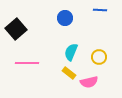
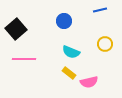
blue line: rotated 16 degrees counterclockwise
blue circle: moved 1 px left, 3 px down
cyan semicircle: rotated 90 degrees counterclockwise
yellow circle: moved 6 px right, 13 px up
pink line: moved 3 px left, 4 px up
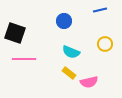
black square: moved 1 px left, 4 px down; rotated 30 degrees counterclockwise
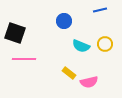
cyan semicircle: moved 10 px right, 6 px up
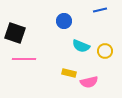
yellow circle: moved 7 px down
yellow rectangle: rotated 24 degrees counterclockwise
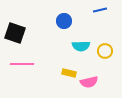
cyan semicircle: rotated 24 degrees counterclockwise
pink line: moved 2 px left, 5 px down
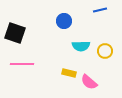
pink semicircle: rotated 54 degrees clockwise
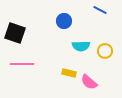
blue line: rotated 40 degrees clockwise
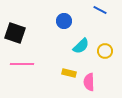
cyan semicircle: rotated 42 degrees counterclockwise
pink semicircle: rotated 48 degrees clockwise
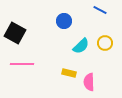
black square: rotated 10 degrees clockwise
yellow circle: moved 8 px up
